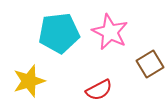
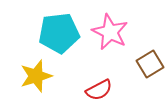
yellow star: moved 7 px right, 5 px up
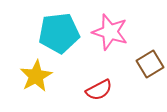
pink star: rotated 9 degrees counterclockwise
yellow star: rotated 12 degrees counterclockwise
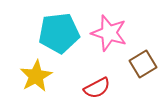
pink star: moved 1 px left, 1 px down
brown square: moved 7 px left
red semicircle: moved 2 px left, 2 px up
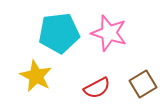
brown square: moved 20 px down
yellow star: rotated 16 degrees counterclockwise
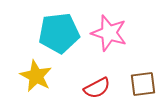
brown square: rotated 24 degrees clockwise
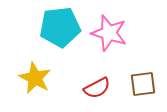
cyan pentagon: moved 1 px right, 6 px up
yellow star: moved 1 px left, 2 px down
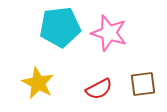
yellow star: moved 3 px right, 5 px down
red semicircle: moved 2 px right, 1 px down
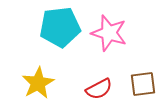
yellow star: rotated 16 degrees clockwise
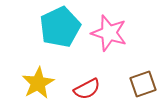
cyan pentagon: rotated 18 degrees counterclockwise
brown square: rotated 12 degrees counterclockwise
red semicircle: moved 12 px left
